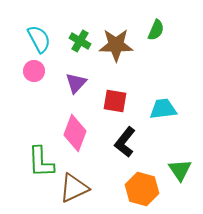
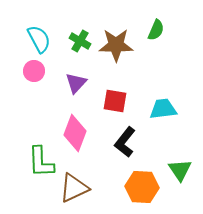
orange hexagon: moved 2 px up; rotated 12 degrees counterclockwise
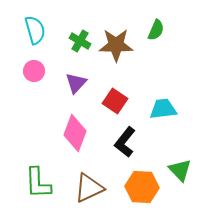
cyan semicircle: moved 4 px left, 9 px up; rotated 12 degrees clockwise
red square: rotated 25 degrees clockwise
green L-shape: moved 3 px left, 21 px down
green triangle: rotated 10 degrees counterclockwise
brown triangle: moved 15 px right
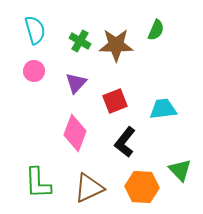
red square: rotated 35 degrees clockwise
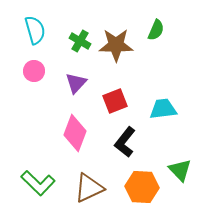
green L-shape: rotated 44 degrees counterclockwise
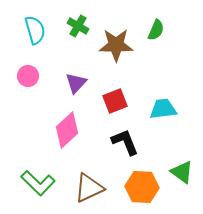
green cross: moved 2 px left, 15 px up
pink circle: moved 6 px left, 5 px down
pink diamond: moved 8 px left, 3 px up; rotated 27 degrees clockwise
black L-shape: rotated 120 degrees clockwise
green triangle: moved 2 px right, 2 px down; rotated 10 degrees counterclockwise
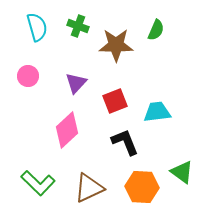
green cross: rotated 10 degrees counterclockwise
cyan semicircle: moved 2 px right, 3 px up
cyan trapezoid: moved 6 px left, 3 px down
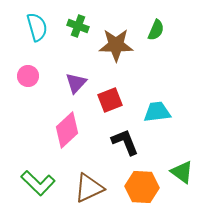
red square: moved 5 px left, 1 px up
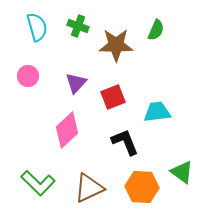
red square: moved 3 px right, 3 px up
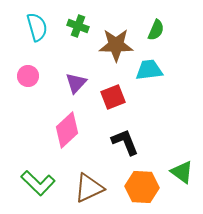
cyan trapezoid: moved 8 px left, 42 px up
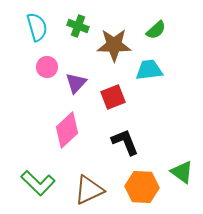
green semicircle: rotated 25 degrees clockwise
brown star: moved 2 px left
pink circle: moved 19 px right, 9 px up
brown triangle: moved 2 px down
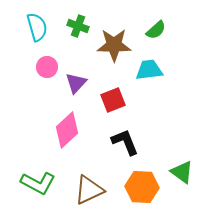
red square: moved 3 px down
green L-shape: rotated 16 degrees counterclockwise
